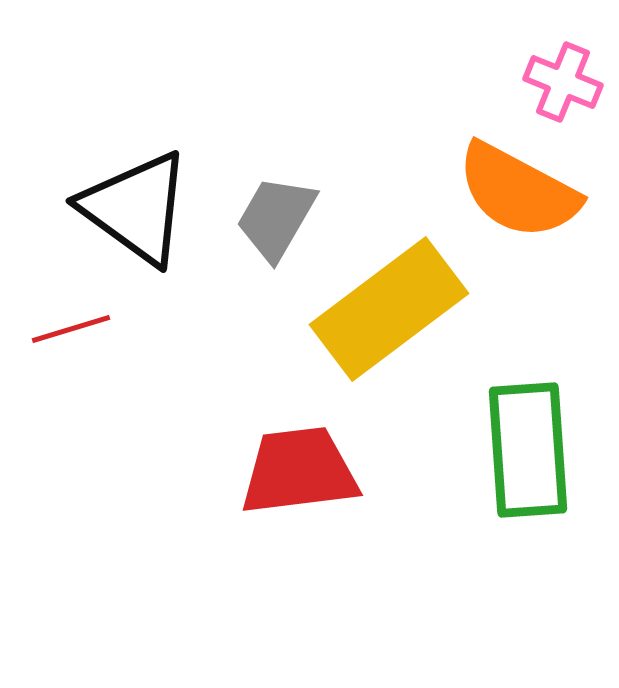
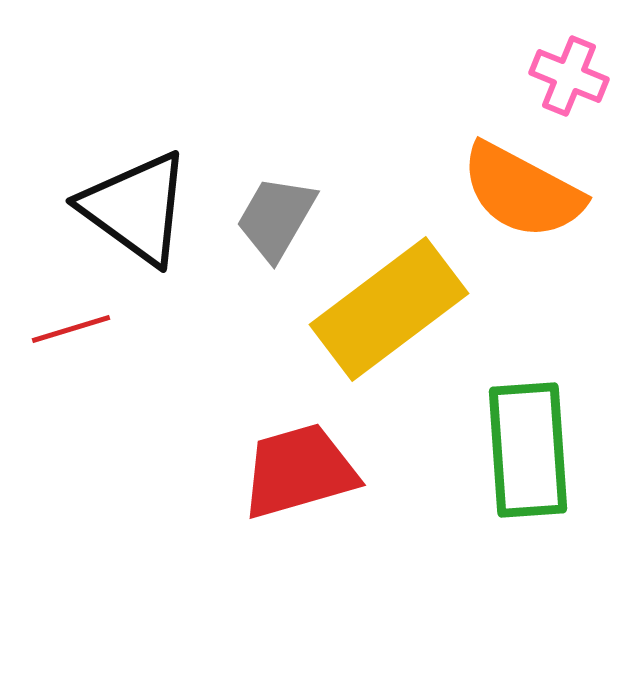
pink cross: moved 6 px right, 6 px up
orange semicircle: moved 4 px right
red trapezoid: rotated 9 degrees counterclockwise
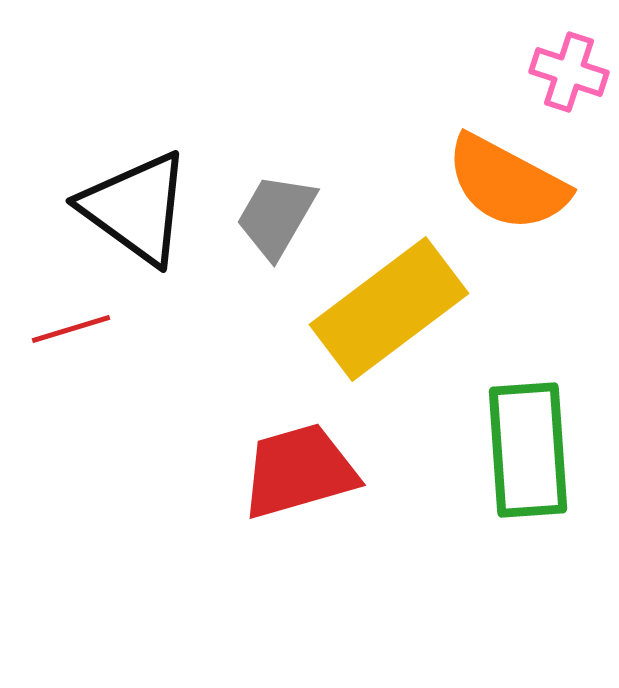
pink cross: moved 4 px up; rotated 4 degrees counterclockwise
orange semicircle: moved 15 px left, 8 px up
gray trapezoid: moved 2 px up
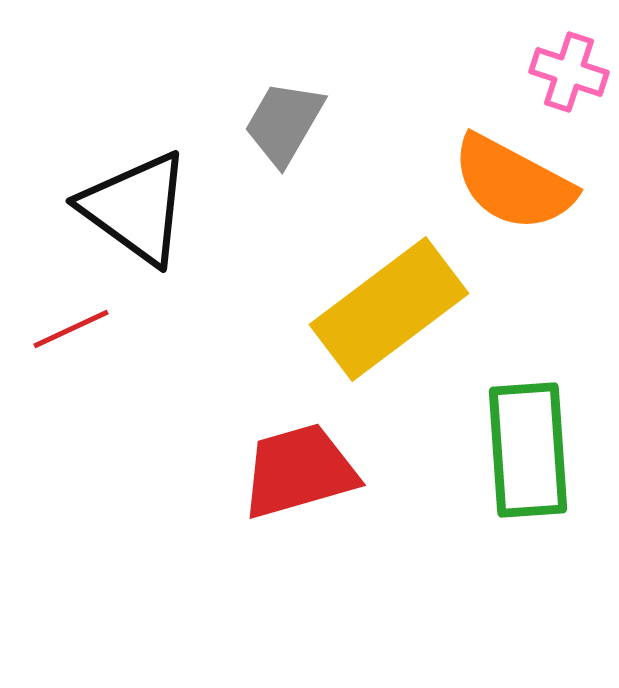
orange semicircle: moved 6 px right
gray trapezoid: moved 8 px right, 93 px up
red line: rotated 8 degrees counterclockwise
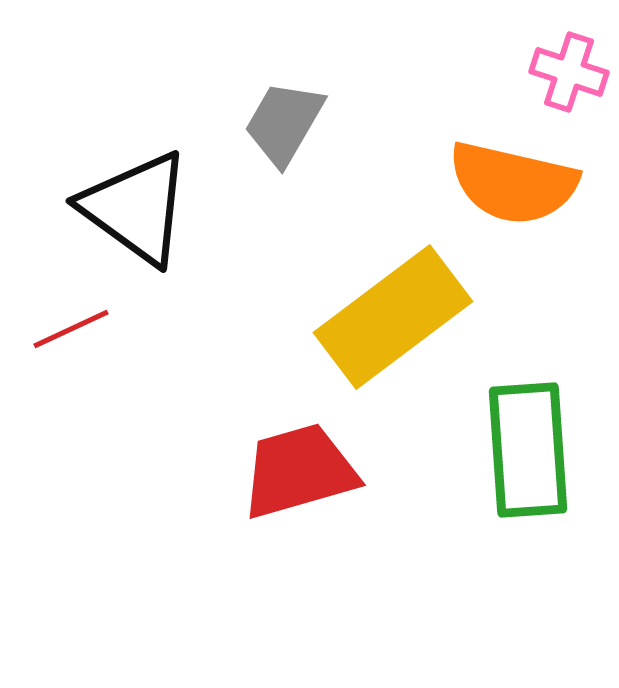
orange semicircle: rotated 15 degrees counterclockwise
yellow rectangle: moved 4 px right, 8 px down
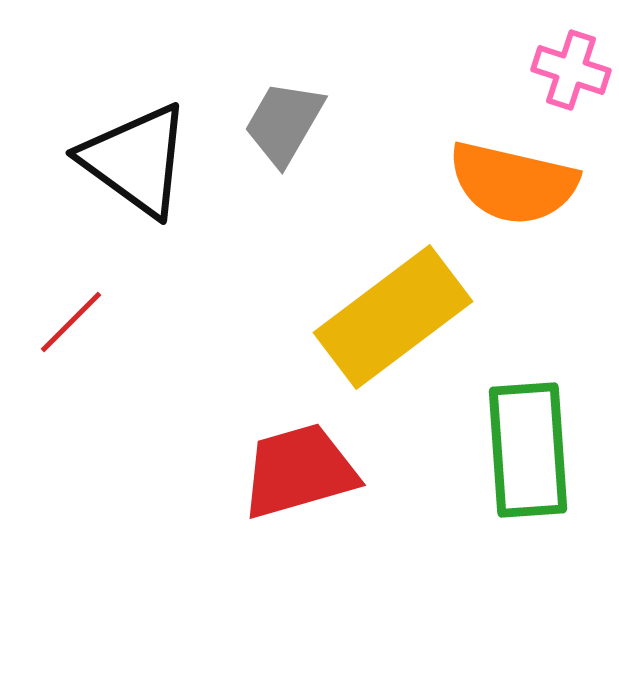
pink cross: moved 2 px right, 2 px up
black triangle: moved 48 px up
red line: moved 7 px up; rotated 20 degrees counterclockwise
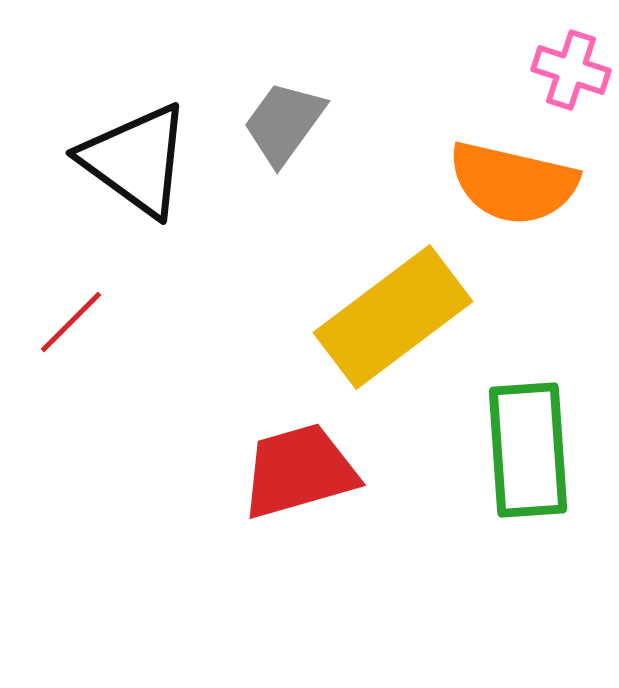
gray trapezoid: rotated 6 degrees clockwise
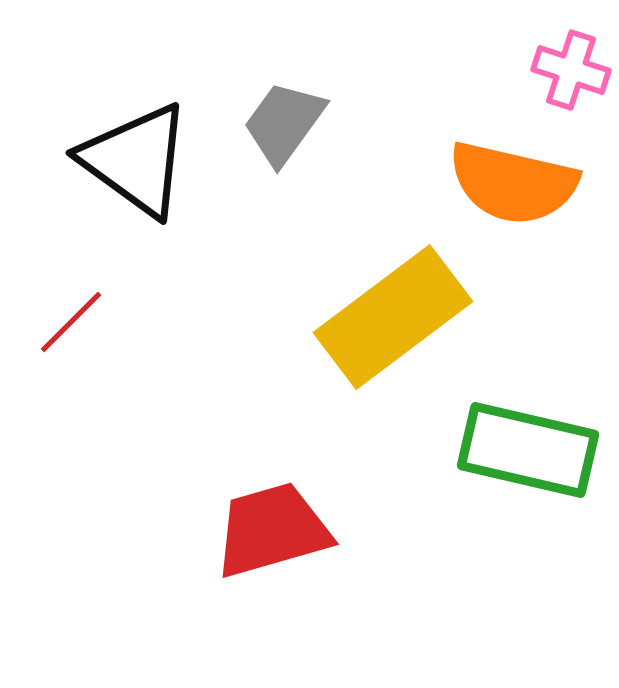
green rectangle: rotated 73 degrees counterclockwise
red trapezoid: moved 27 px left, 59 px down
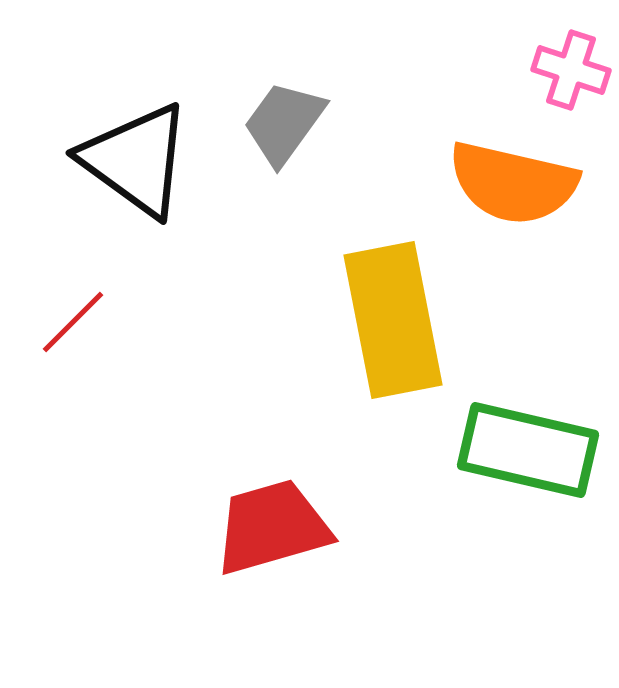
yellow rectangle: moved 3 px down; rotated 64 degrees counterclockwise
red line: moved 2 px right
red trapezoid: moved 3 px up
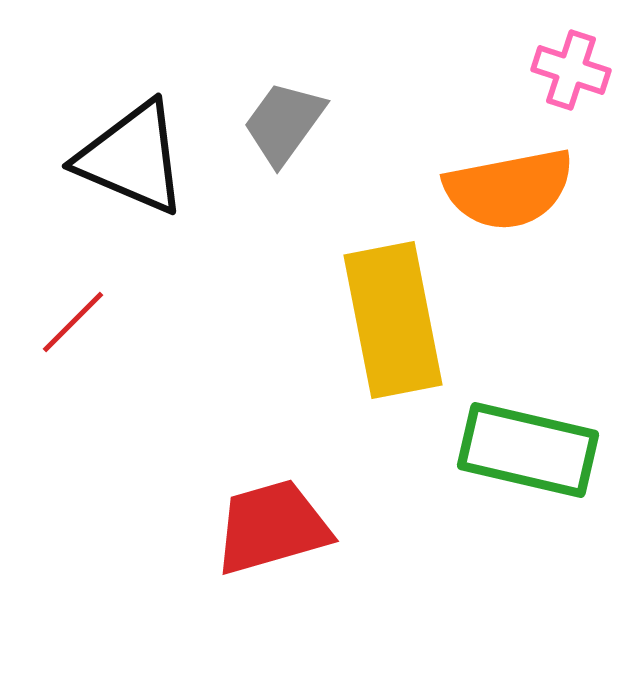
black triangle: moved 4 px left, 2 px up; rotated 13 degrees counterclockwise
orange semicircle: moved 4 px left, 6 px down; rotated 24 degrees counterclockwise
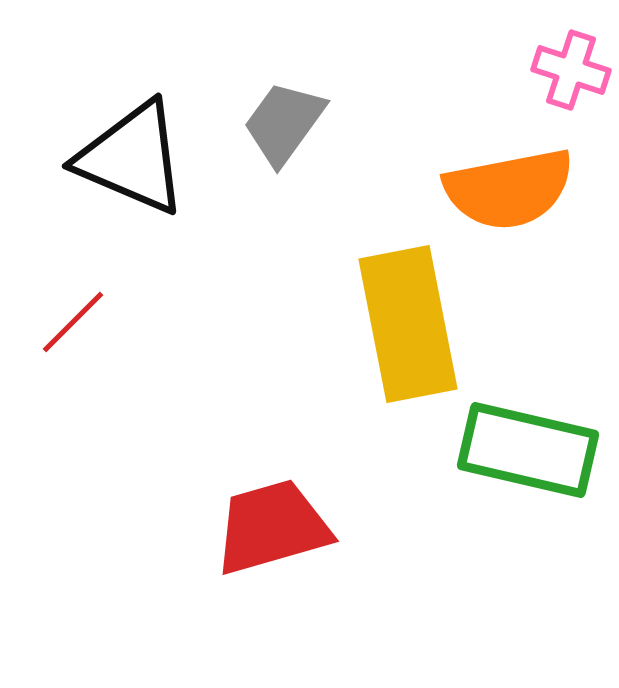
yellow rectangle: moved 15 px right, 4 px down
